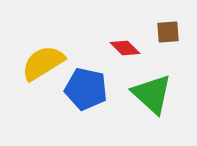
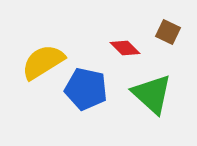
brown square: rotated 30 degrees clockwise
yellow semicircle: moved 1 px up
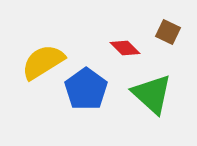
blue pentagon: rotated 24 degrees clockwise
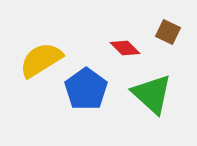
yellow semicircle: moved 2 px left, 2 px up
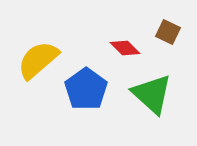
yellow semicircle: moved 3 px left; rotated 9 degrees counterclockwise
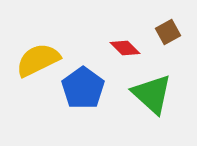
brown square: rotated 35 degrees clockwise
yellow semicircle: rotated 15 degrees clockwise
blue pentagon: moved 3 px left, 1 px up
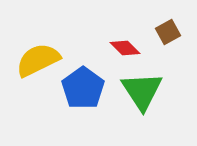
green triangle: moved 10 px left, 3 px up; rotated 15 degrees clockwise
